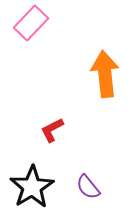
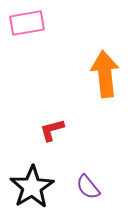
pink rectangle: moved 4 px left; rotated 36 degrees clockwise
red L-shape: rotated 12 degrees clockwise
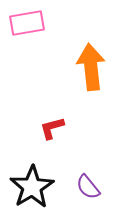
orange arrow: moved 14 px left, 7 px up
red L-shape: moved 2 px up
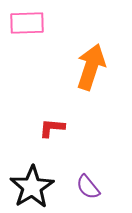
pink rectangle: rotated 8 degrees clockwise
orange arrow: rotated 24 degrees clockwise
red L-shape: rotated 20 degrees clockwise
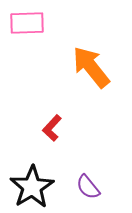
orange arrow: rotated 57 degrees counterclockwise
red L-shape: rotated 52 degrees counterclockwise
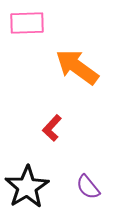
orange arrow: moved 14 px left; rotated 15 degrees counterclockwise
black star: moved 5 px left
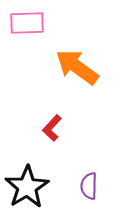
purple semicircle: moved 1 px right, 1 px up; rotated 40 degrees clockwise
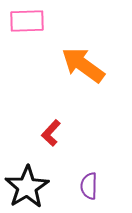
pink rectangle: moved 2 px up
orange arrow: moved 6 px right, 2 px up
red L-shape: moved 1 px left, 5 px down
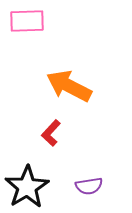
orange arrow: moved 14 px left, 21 px down; rotated 9 degrees counterclockwise
purple semicircle: rotated 100 degrees counterclockwise
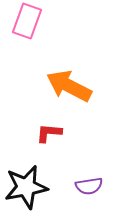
pink rectangle: rotated 68 degrees counterclockwise
red L-shape: moved 2 px left; rotated 52 degrees clockwise
black star: moved 1 px left; rotated 21 degrees clockwise
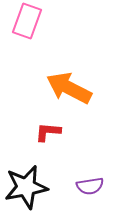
orange arrow: moved 2 px down
red L-shape: moved 1 px left, 1 px up
purple semicircle: moved 1 px right
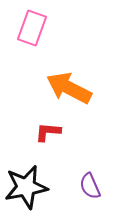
pink rectangle: moved 5 px right, 7 px down
purple semicircle: rotated 76 degrees clockwise
